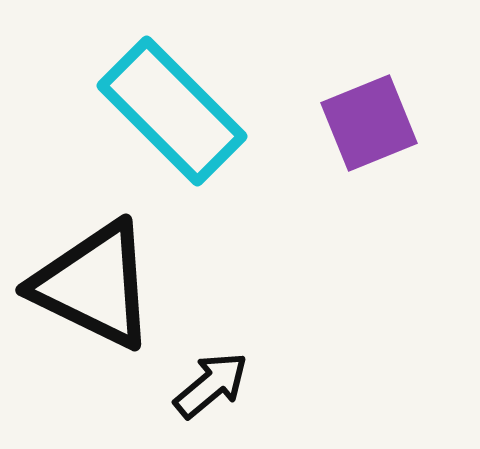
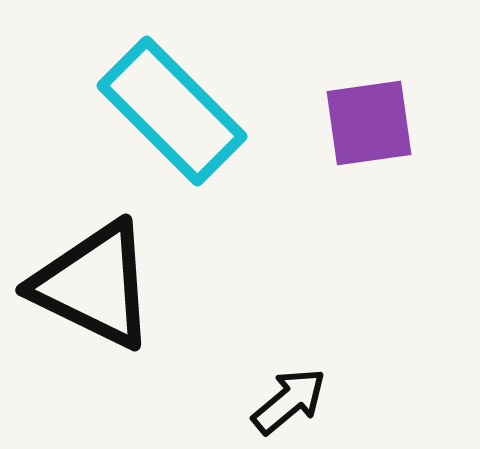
purple square: rotated 14 degrees clockwise
black arrow: moved 78 px right, 16 px down
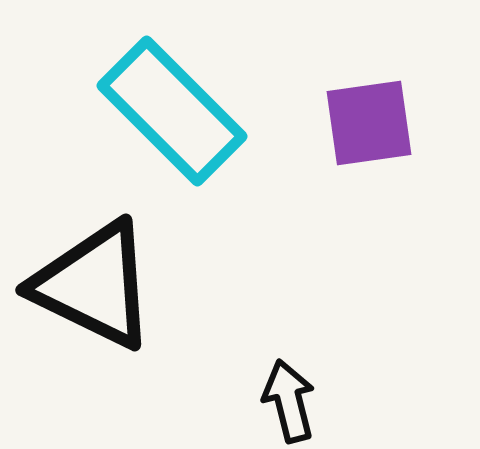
black arrow: rotated 64 degrees counterclockwise
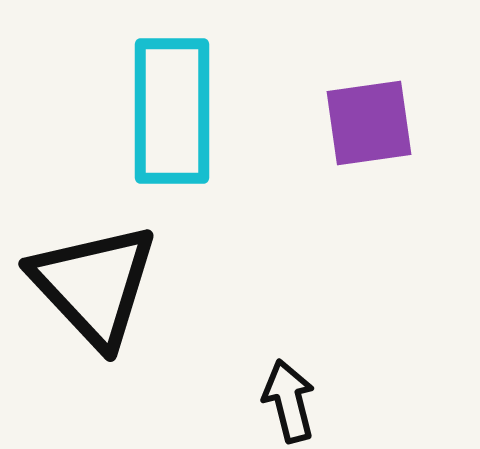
cyan rectangle: rotated 45 degrees clockwise
black triangle: rotated 21 degrees clockwise
